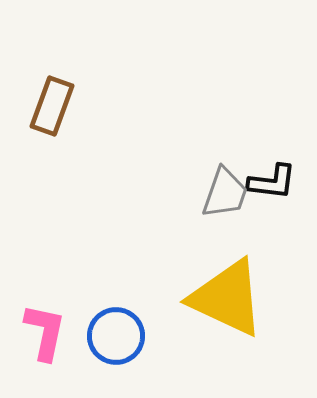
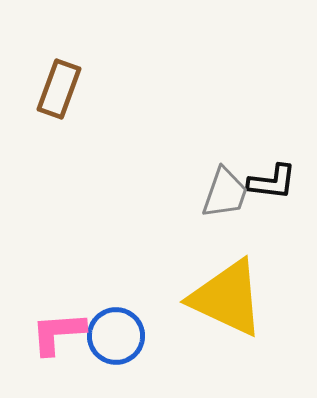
brown rectangle: moved 7 px right, 17 px up
pink L-shape: moved 13 px right, 1 px down; rotated 106 degrees counterclockwise
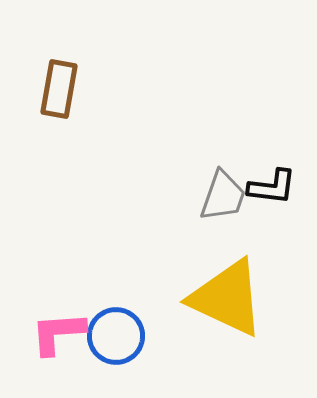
brown rectangle: rotated 10 degrees counterclockwise
black L-shape: moved 5 px down
gray trapezoid: moved 2 px left, 3 px down
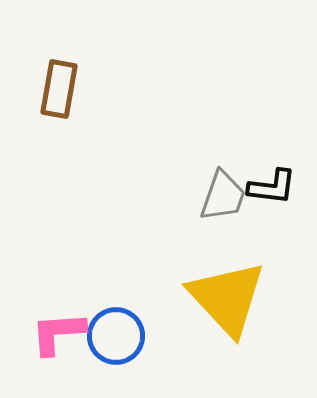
yellow triangle: rotated 22 degrees clockwise
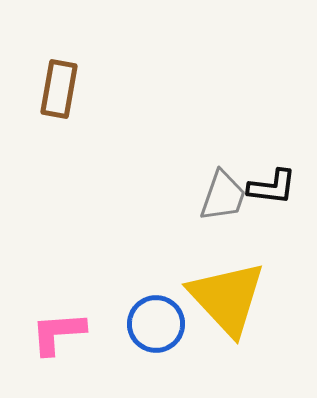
blue circle: moved 40 px right, 12 px up
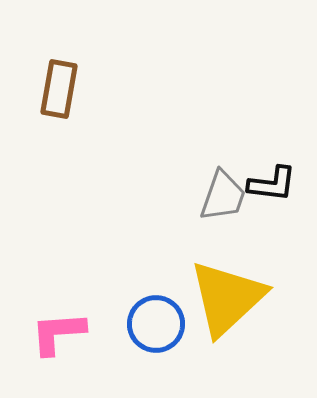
black L-shape: moved 3 px up
yellow triangle: rotated 30 degrees clockwise
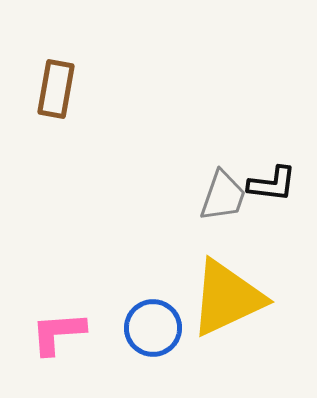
brown rectangle: moved 3 px left
yellow triangle: rotated 18 degrees clockwise
blue circle: moved 3 px left, 4 px down
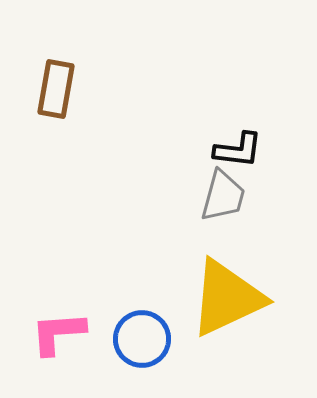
black L-shape: moved 34 px left, 34 px up
gray trapezoid: rotated 4 degrees counterclockwise
blue circle: moved 11 px left, 11 px down
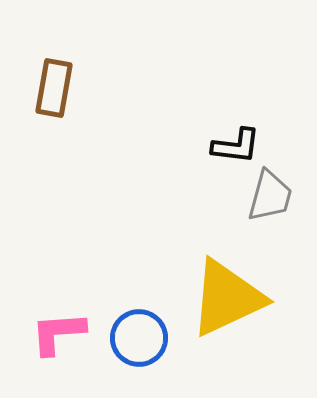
brown rectangle: moved 2 px left, 1 px up
black L-shape: moved 2 px left, 4 px up
gray trapezoid: moved 47 px right
blue circle: moved 3 px left, 1 px up
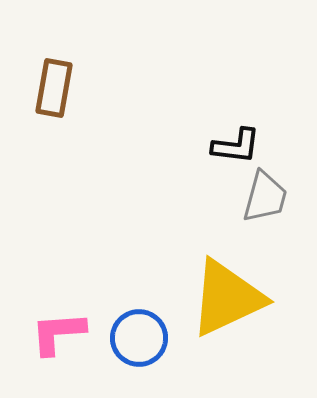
gray trapezoid: moved 5 px left, 1 px down
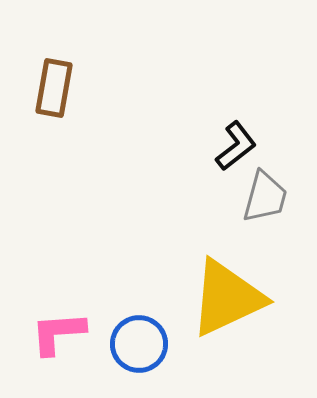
black L-shape: rotated 45 degrees counterclockwise
blue circle: moved 6 px down
